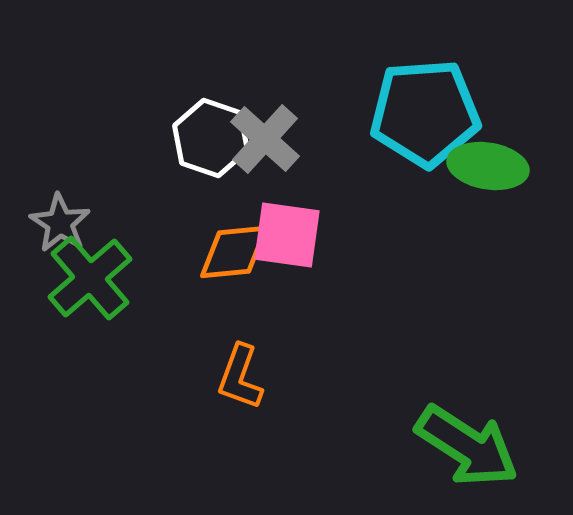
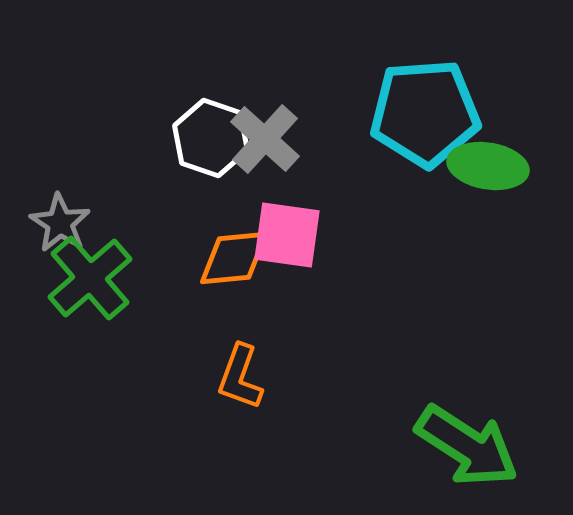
orange diamond: moved 6 px down
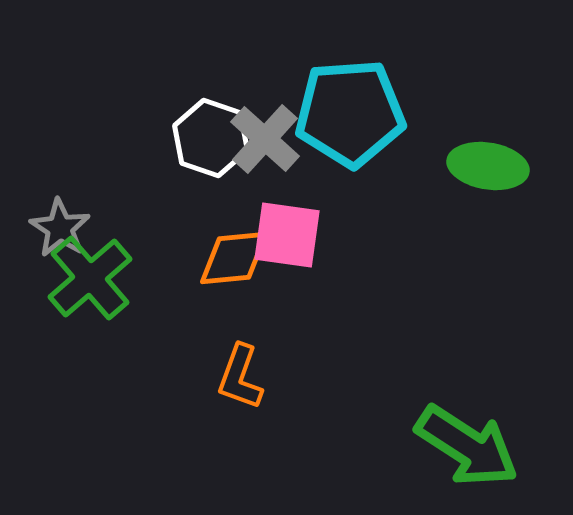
cyan pentagon: moved 75 px left
gray star: moved 5 px down
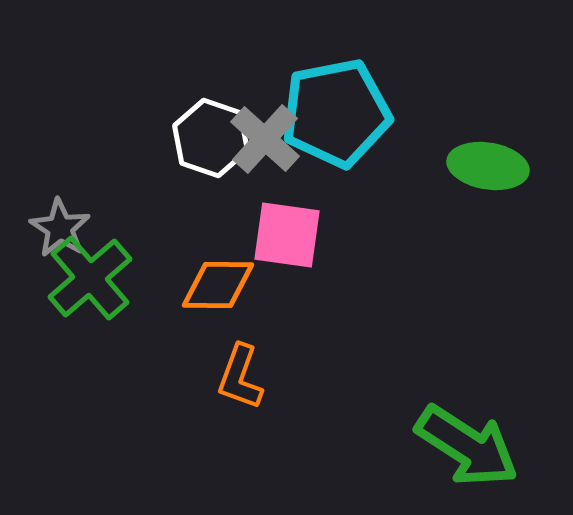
cyan pentagon: moved 14 px left; rotated 7 degrees counterclockwise
orange diamond: moved 16 px left, 27 px down; rotated 6 degrees clockwise
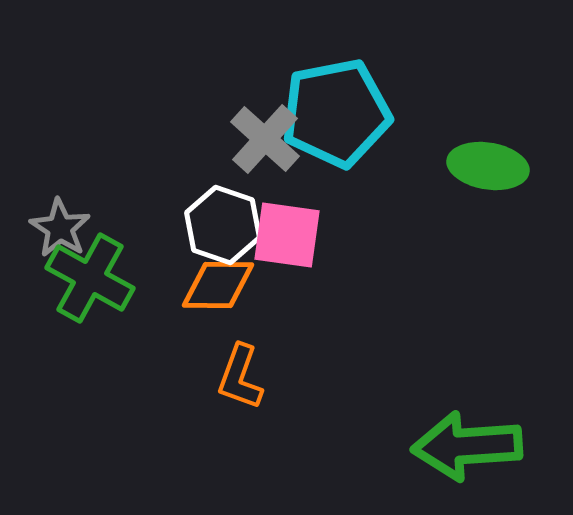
white hexagon: moved 12 px right, 87 px down
green cross: rotated 20 degrees counterclockwise
green arrow: rotated 143 degrees clockwise
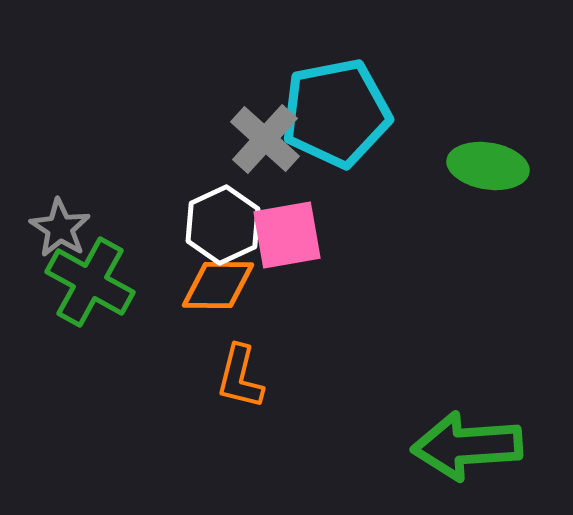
white hexagon: rotated 16 degrees clockwise
pink square: rotated 18 degrees counterclockwise
green cross: moved 4 px down
orange L-shape: rotated 6 degrees counterclockwise
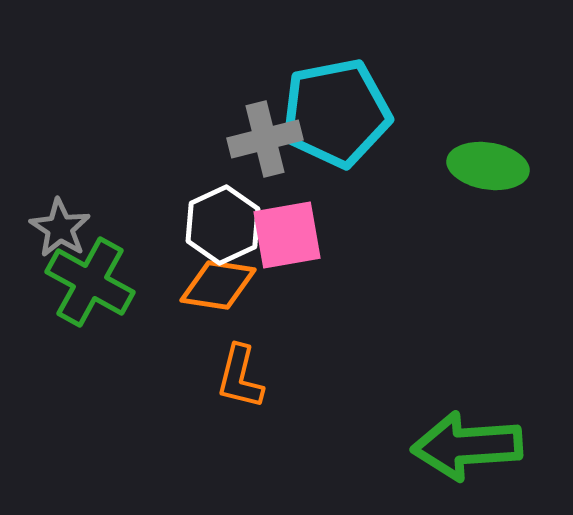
gray cross: rotated 34 degrees clockwise
orange diamond: rotated 8 degrees clockwise
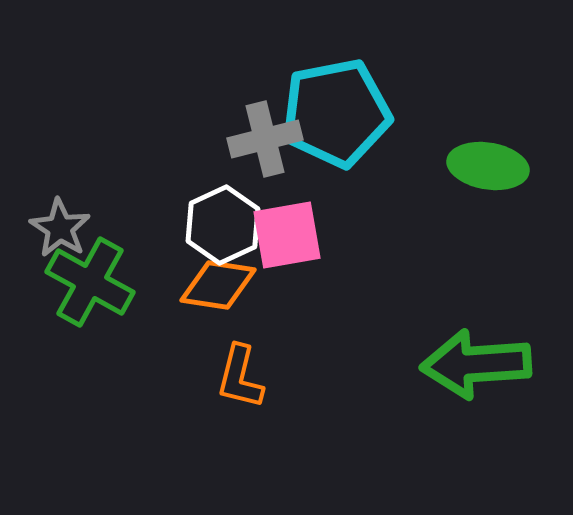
green arrow: moved 9 px right, 82 px up
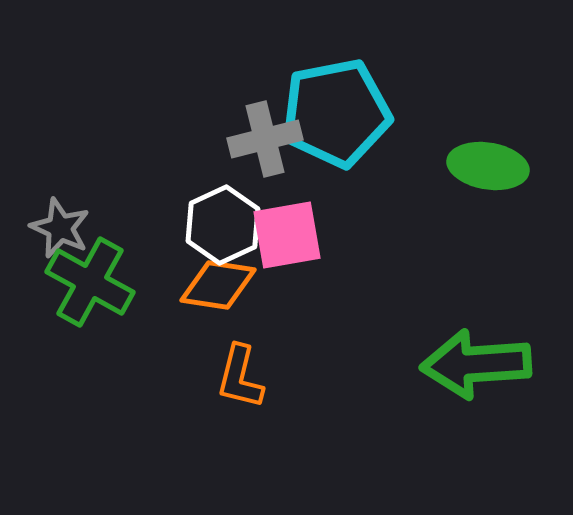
gray star: rotated 8 degrees counterclockwise
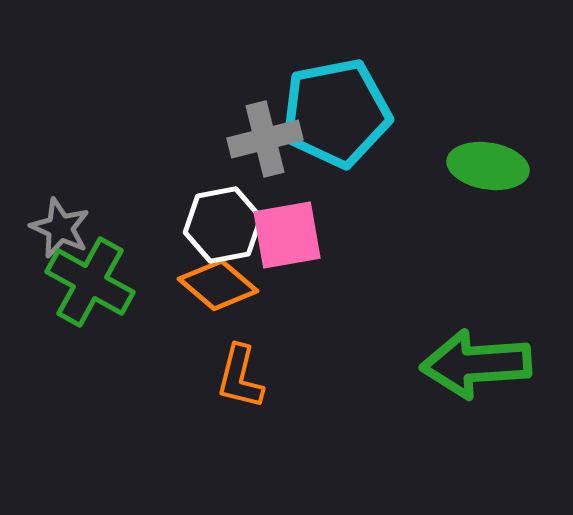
white hexagon: rotated 14 degrees clockwise
orange diamond: rotated 32 degrees clockwise
